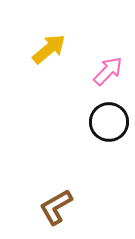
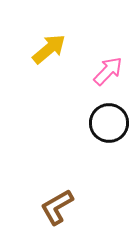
black circle: moved 1 px down
brown L-shape: moved 1 px right
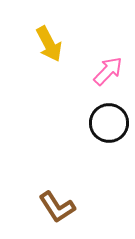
yellow arrow: moved 5 px up; rotated 102 degrees clockwise
brown L-shape: rotated 93 degrees counterclockwise
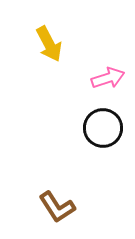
pink arrow: moved 7 px down; rotated 28 degrees clockwise
black circle: moved 6 px left, 5 px down
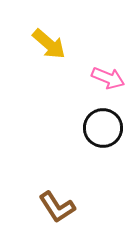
yellow arrow: rotated 21 degrees counterclockwise
pink arrow: rotated 40 degrees clockwise
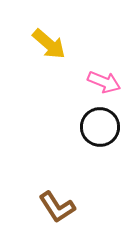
pink arrow: moved 4 px left, 4 px down
black circle: moved 3 px left, 1 px up
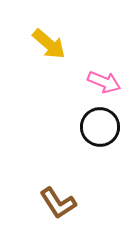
brown L-shape: moved 1 px right, 4 px up
